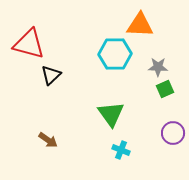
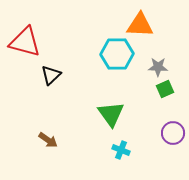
red triangle: moved 4 px left, 2 px up
cyan hexagon: moved 2 px right
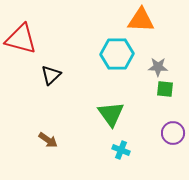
orange triangle: moved 1 px right, 5 px up
red triangle: moved 4 px left, 3 px up
green square: rotated 30 degrees clockwise
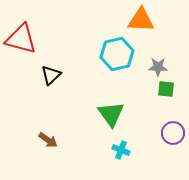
cyan hexagon: rotated 12 degrees counterclockwise
green square: moved 1 px right
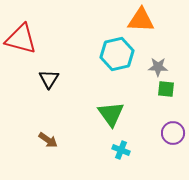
black triangle: moved 2 px left, 4 px down; rotated 15 degrees counterclockwise
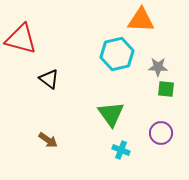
black triangle: rotated 25 degrees counterclockwise
purple circle: moved 12 px left
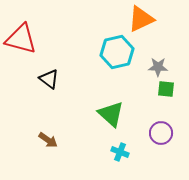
orange triangle: moved 1 px up; rotated 28 degrees counterclockwise
cyan hexagon: moved 2 px up
green triangle: rotated 12 degrees counterclockwise
cyan cross: moved 1 px left, 2 px down
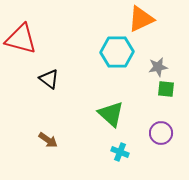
cyan hexagon: rotated 12 degrees clockwise
gray star: rotated 12 degrees counterclockwise
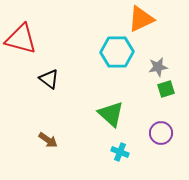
green square: rotated 24 degrees counterclockwise
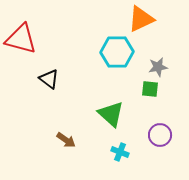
green square: moved 16 px left; rotated 24 degrees clockwise
purple circle: moved 1 px left, 2 px down
brown arrow: moved 18 px right
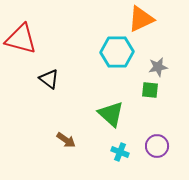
green square: moved 1 px down
purple circle: moved 3 px left, 11 px down
